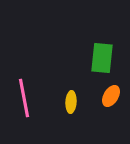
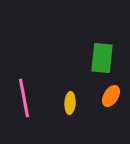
yellow ellipse: moved 1 px left, 1 px down
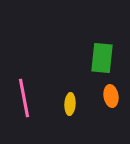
orange ellipse: rotated 40 degrees counterclockwise
yellow ellipse: moved 1 px down
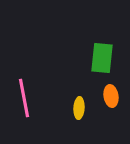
yellow ellipse: moved 9 px right, 4 px down
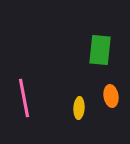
green rectangle: moved 2 px left, 8 px up
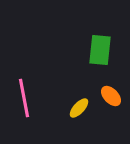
orange ellipse: rotated 35 degrees counterclockwise
yellow ellipse: rotated 40 degrees clockwise
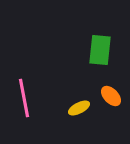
yellow ellipse: rotated 20 degrees clockwise
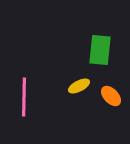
pink line: moved 1 px up; rotated 12 degrees clockwise
yellow ellipse: moved 22 px up
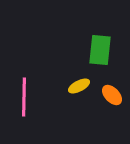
orange ellipse: moved 1 px right, 1 px up
